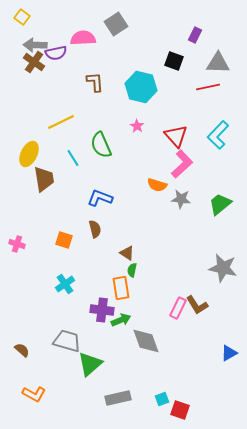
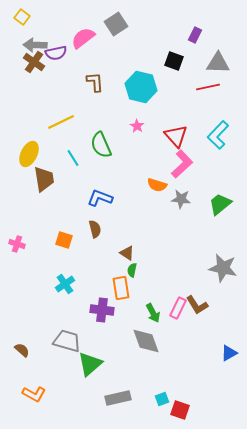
pink semicircle at (83, 38): rotated 35 degrees counterclockwise
green arrow at (121, 320): moved 32 px right, 7 px up; rotated 84 degrees clockwise
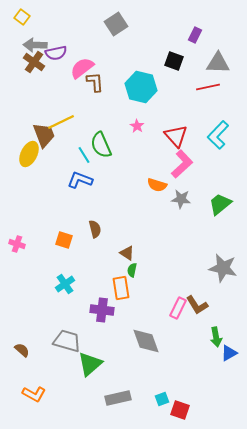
pink semicircle at (83, 38): moved 1 px left, 30 px down
cyan line at (73, 158): moved 11 px right, 3 px up
brown trapezoid at (44, 179): moved 44 px up; rotated 12 degrees counterclockwise
blue L-shape at (100, 198): moved 20 px left, 18 px up
green arrow at (153, 313): moved 63 px right, 24 px down; rotated 18 degrees clockwise
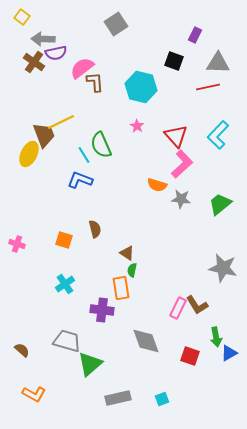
gray arrow at (35, 45): moved 8 px right, 6 px up
red square at (180, 410): moved 10 px right, 54 px up
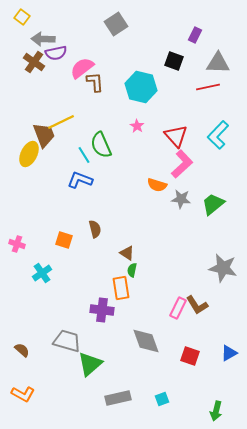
green trapezoid at (220, 204): moved 7 px left
cyan cross at (65, 284): moved 23 px left, 11 px up
green arrow at (216, 337): moved 74 px down; rotated 24 degrees clockwise
orange L-shape at (34, 394): moved 11 px left
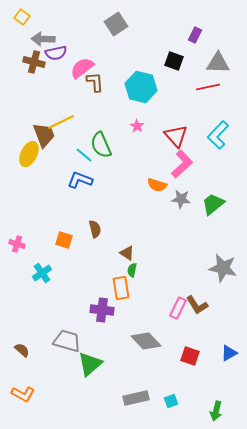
brown cross at (34, 62): rotated 20 degrees counterclockwise
cyan line at (84, 155): rotated 18 degrees counterclockwise
gray diamond at (146, 341): rotated 24 degrees counterclockwise
gray rectangle at (118, 398): moved 18 px right
cyan square at (162, 399): moved 9 px right, 2 px down
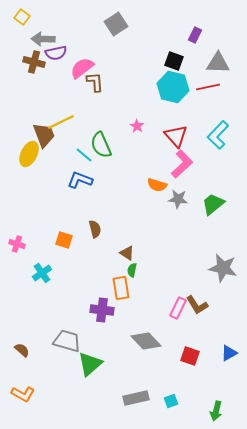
cyan hexagon at (141, 87): moved 32 px right
gray star at (181, 199): moved 3 px left
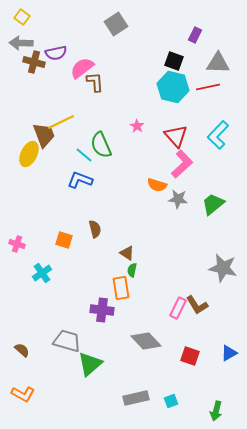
gray arrow at (43, 39): moved 22 px left, 4 px down
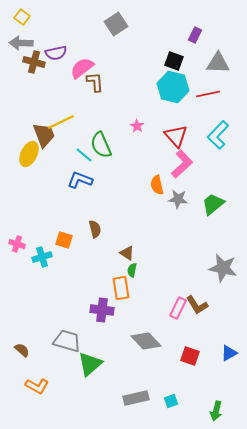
red line at (208, 87): moved 7 px down
orange semicircle at (157, 185): rotated 60 degrees clockwise
cyan cross at (42, 273): moved 16 px up; rotated 18 degrees clockwise
orange L-shape at (23, 394): moved 14 px right, 8 px up
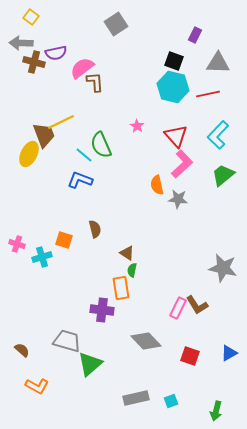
yellow square at (22, 17): moved 9 px right
green trapezoid at (213, 204): moved 10 px right, 29 px up
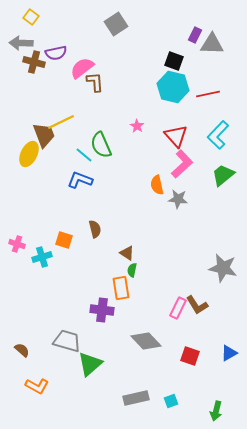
gray triangle at (218, 63): moved 6 px left, 19 px up
